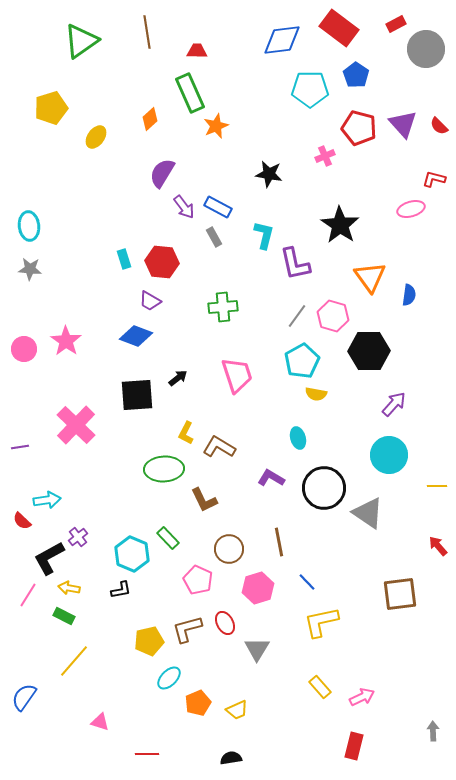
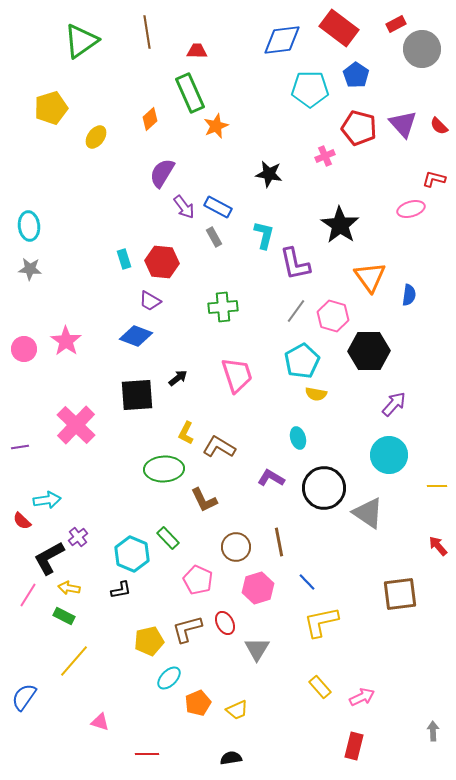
gray circle at (426, 49): moved 4 px left
gray line at (297, 316): moved 1 px left, 5 px up
brown circle at (229, 549): moved 7 px right, 2 px up
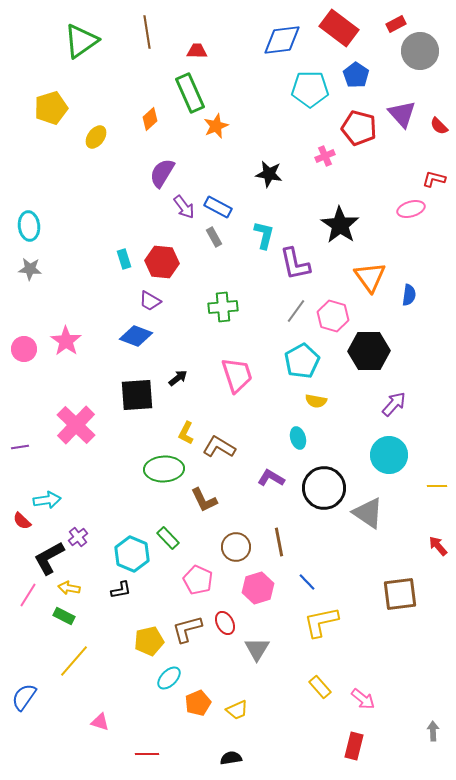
gray circle at (422, 49): moved 2 px left, 2 px down
purple triangle at (403, 124): moved 1 px left, 10 px up
yellow semicircle at (316, 394): moved 7 px down
pink arrow at (362, 697): moved 1 px right, 2 px down; rotated 65 degrees clockwise
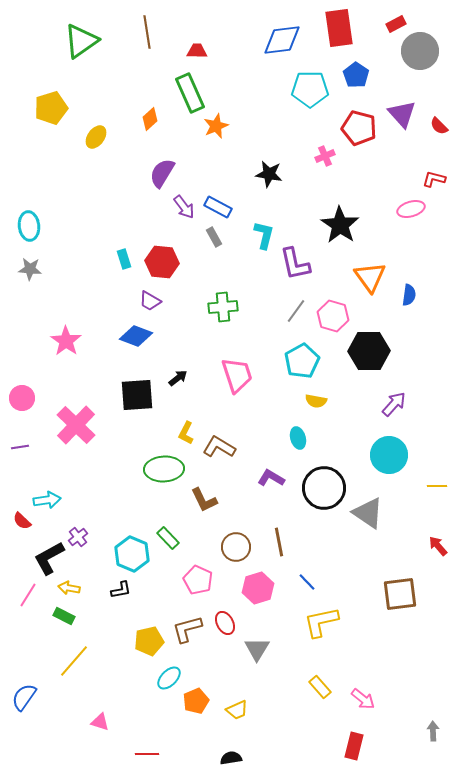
red rectangle at (339, 28): rotated 45 degrees clockwise
pink circle at (24, 349): moved 2 px left, 49 px down
orange pentagon at (198, 703): moved 2 px left, 2 px up
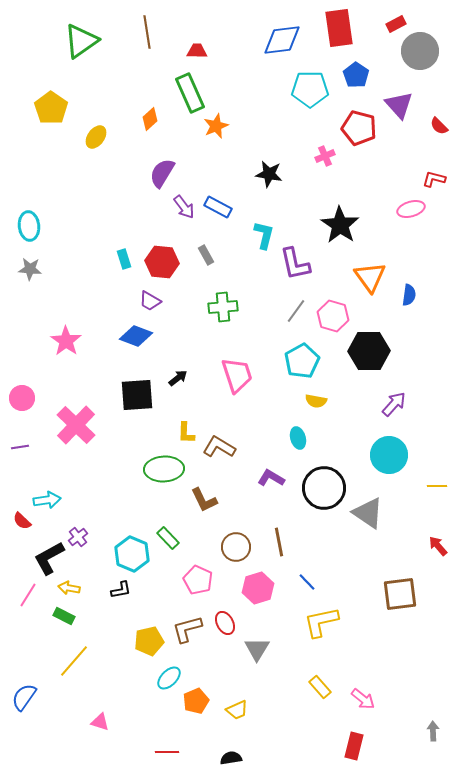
yellow pentagon at (51, 108): rotated 20 degrees counterclockwise
purple triangle at (402, 114): moved 3 px left, 9 px up
gray rectangle at (214, 237): moved 8 px left, 18 px down
yellow L-shape at (186, 433): rotated 25 degrees counterclockwise
red line at (147, 754): moved 20 px right, 2 px up
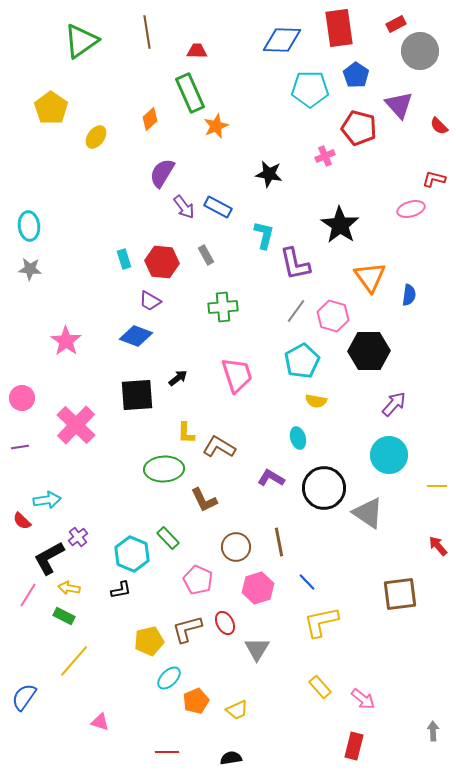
blue diamond at (282, 40): rotated 9 degrees clockwise
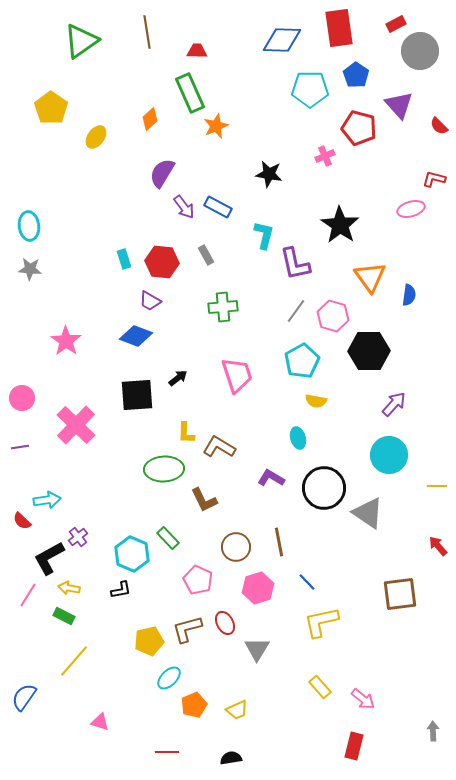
orange pentagon at (196, 701): moved 2 px left, 4 px down
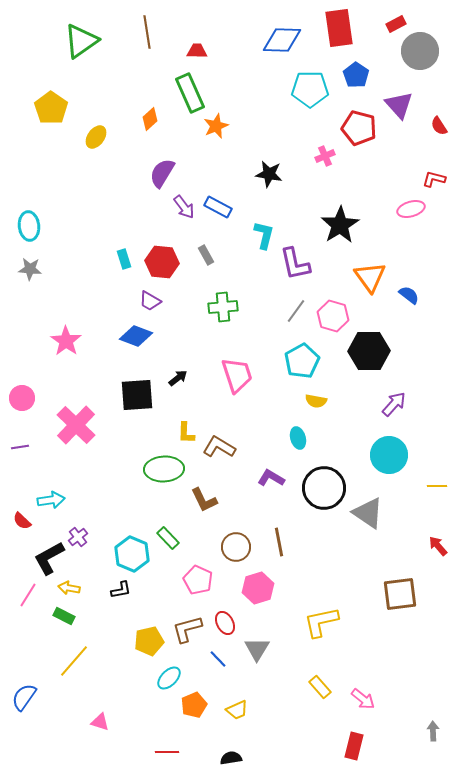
red semicircle at (439, 126): rotated 12 degrees clockwise
black star at (340, 225): rotated 6 degrees clockwise
blue semicircle at (409, 295): rotated 60 degrees counterclockwise
cyan arrow at (47, 500): moved 4 px right
blue line at (307, 582): moved 89 px left, 77 px down
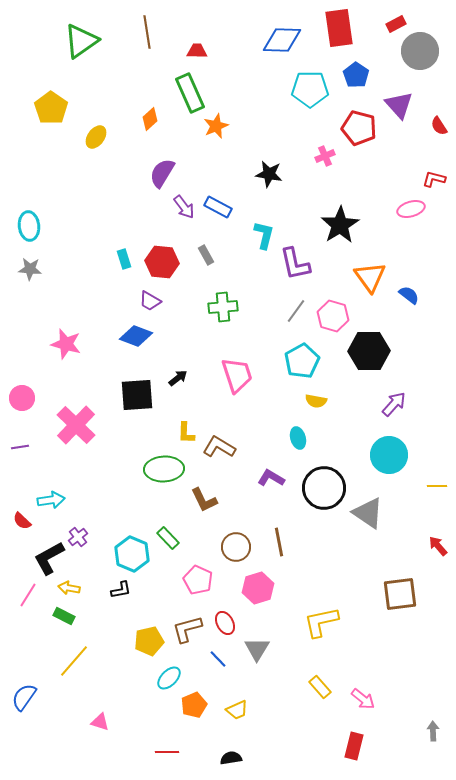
pink star at (66, 341): moved 3 px down; rotated 20 degrees counterclockwise
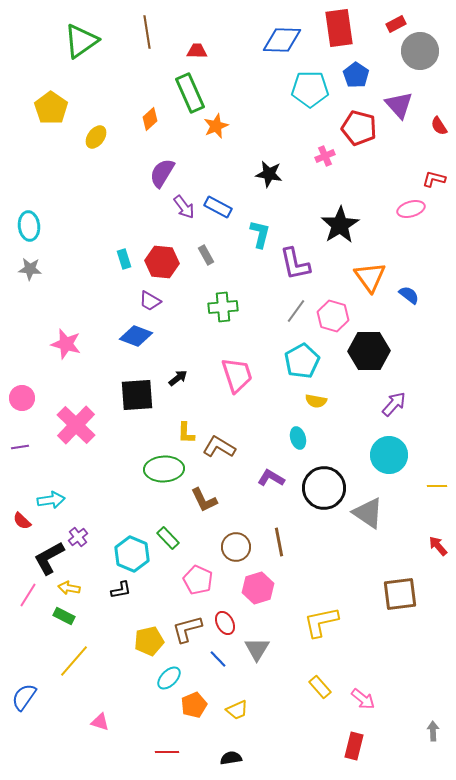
cyan L-shape at (264, 235): moved 4 px left, 1 px up
